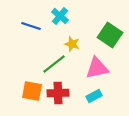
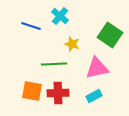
green line: rotated 35 degrees clockwise
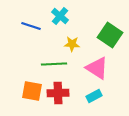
yellow star: rotated 14 degrees counterclockwise
pink triangle: rotated 45 degrees clockwise
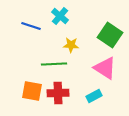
yellow star: moved 1 px left, 1 px down
pink triangle: moved 8 px right
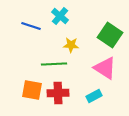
orange square: moved 1 px up
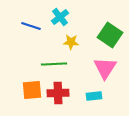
cyan cross: moved 1 px down; rotated 12 degrees clockwise
yellow star: moved 3 px up
pink triangle: rotated 30 degrees clockwise
orange square: rotated 15 degrees counterclockwise
cyan rectangle: rotated 21 degrees clockwise
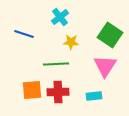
blue line: moved 7 px left, 8 px down
green line: moved 2 px right
pink triangle: moved 2 px up
red cross: moved 1 px up
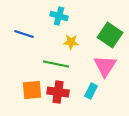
cyan cross: moved 1 px left, 1 px up; rotated 36 degrees counterclockwise
green line: rotated 15 degrees clockwise
red cross: rotated 10 degrees clockwise
cyan rectangle: moved 3 px left, 5 px up; rotated 56 degrees counterclockwise
